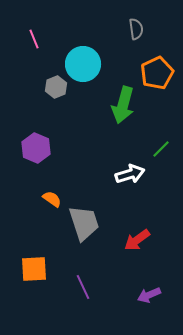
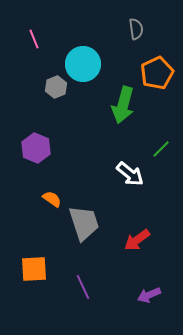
white arrow: rotated 56 degrees clockwise
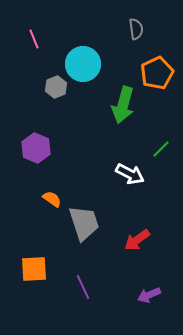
white arrow: rotated 12 degrees counterclockwise
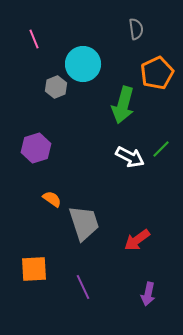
purple hexagon: rotated 20 degrees clockwise
white arrow: moved 17 px up
purple arrow: moved 1 px left, 1 px up; rotated 55 degrees counterclockwise
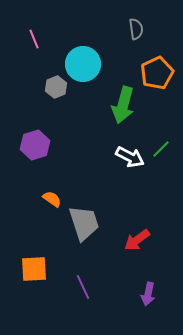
purple hexagon: moved 1 px left, 3 px up
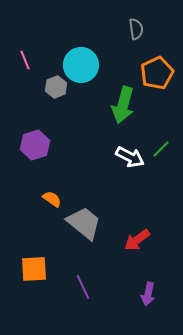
pink line: moved 9 px left, 21 px down
cyan circle: moved 2 px left, 1 px down
gray trapezoid: rotated 33 degrees counterclockwise
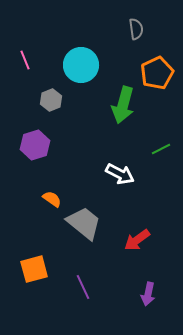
gray hexagon: moved 5 px left, 13 px down
green line: rotated 18 degrees clockwise
white arrow: moved 10 px left, 17 px down
orange square: rotated 12 degrees counterclockwise
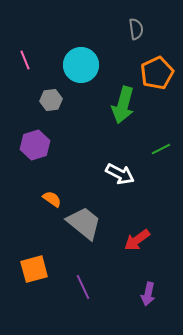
gray hexagon: rotated 15 degrees clockwise
